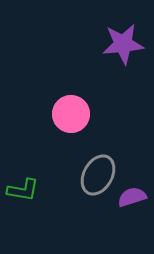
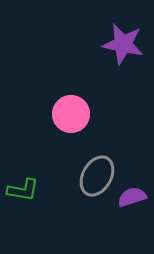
purple star: rotated 18 degrees clockwise
gray ellipse: moved 1 px left, 1 px down
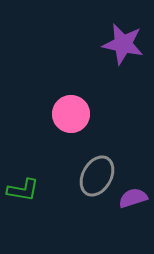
purple semicircle: moved 1 px right, 1 px down
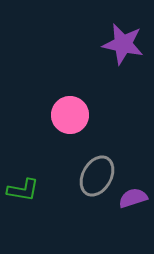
pink circle: moved 1 px left, 1 px down
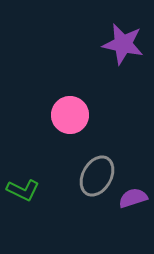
green L-shape: rotated 16 degrees clockwise
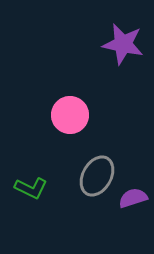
green L-shape: moved 8 px right, 2 px up
